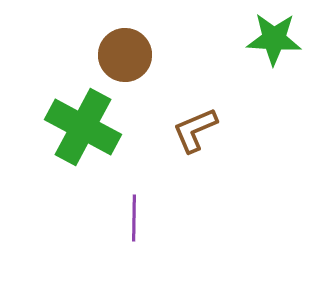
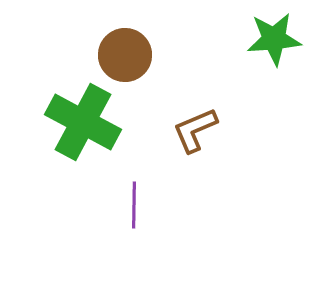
green star: rotated 8 degrees counterclockwise
green cross: moved 5 px up
purple line: moved 13 px up
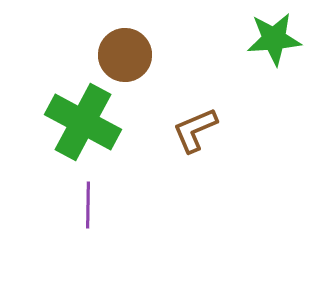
purple line: moved 46 px left
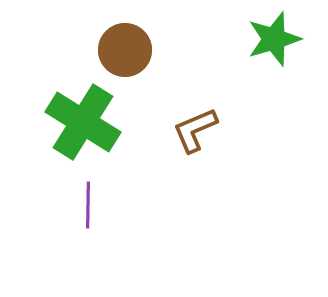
green star: rotated 12 degrees counterclockwise
brown circle: moved 5 px up
green cross: rotated 4 degrees clockwise
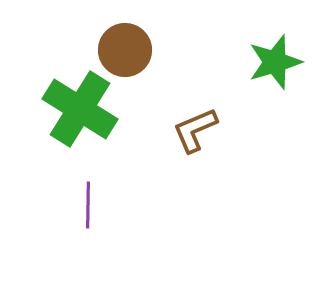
green star: moved 1 px right, 23 px down
green cross: moved 3 px left, 13 px up
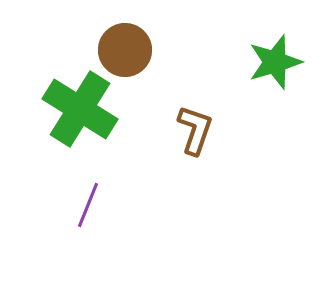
brown L-shape: rotated 132 degrees clockwise
purple line: rotated 21 degrees clockwise
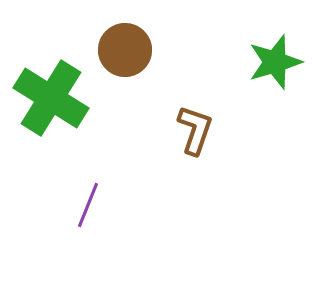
green cross: moved 29 px left, 11 px up
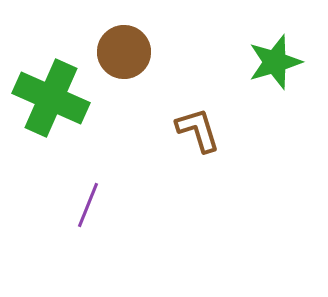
brown circle: moved 1 px left, 2 px down
green cross: rotated 8 degrees counterclockwise
brown L-shape: moved 3 px right; rotated 36 degrees counterclockwise
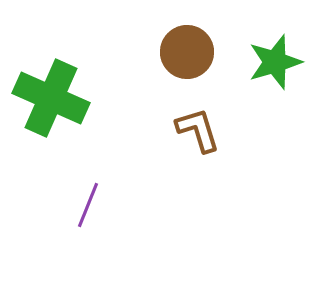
brown circle: moved 63 px right
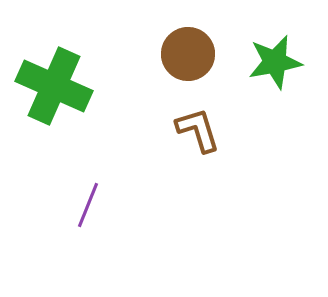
brown circle: moved 1 px right, 2 px down
green star: rotated 6 degrees clockwise
green cross: moved 3 px right, 12 px up
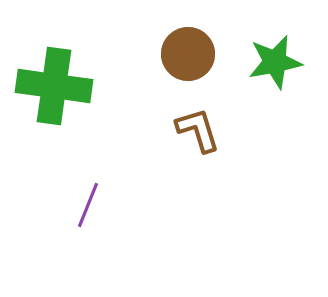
green cross: rotated 16 degrees counterclockwise
